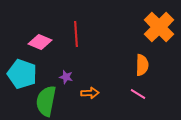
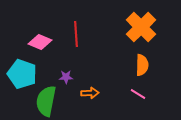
orange cross: moved 18 px left
purple star: rotated 16 degrees counterclockwise
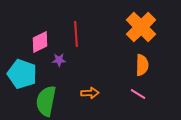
pink diamond: rotated 50 degrees counterclockwise
purple star: moved 7 px left, 17 px up
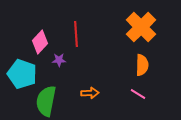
pink diamond: rotated 20 degrees counterclockwise
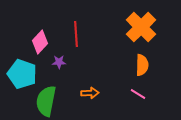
purple star: moved 2 px down
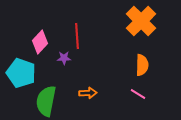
orange cross: moved 6 px up
red line: moved 1 px right, 2 px down
purple star: moved 5 px right, 4 px up
cyan pentagon: moved 1 px left, 1 px up
orange arrow: moved 2 px left
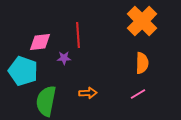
orange cross: moved 1 px right
red line: moved 1 px right, 1 px up
pink diamond: rotated 40 degrees clockwise
orange semicircle: moved 2 px up
cyan pentagon: moved 2 px right, 2 px up
pink line: rotated 63 degrees counterclockwise
